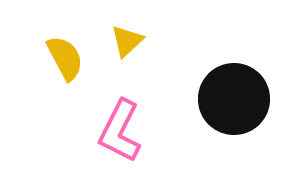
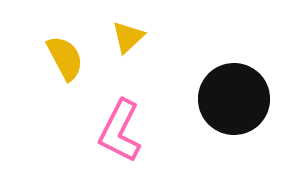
yellow triangle: moved 1 px right, 4 px up
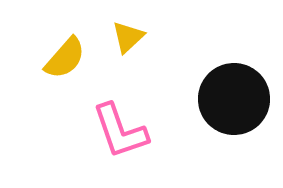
yellow semicircle: rotated 69 degrees clockwise
pink L-shape: rotated 46 degrees counterclockwise
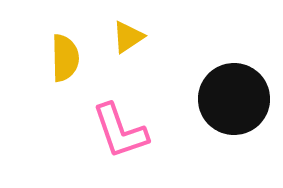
yellow triangle: rotated 9 degrees clockwise
yellow semicircle: rotated 42 degrees counterclockwise
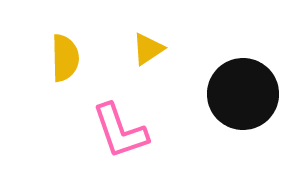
yellow triangle: moved 20 px right, 12 px down
black circle: moved 9 px right, 5 px up
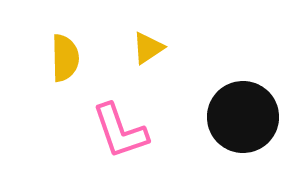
yellow triangle: moved 1 px up
black circle: moved 23 px down
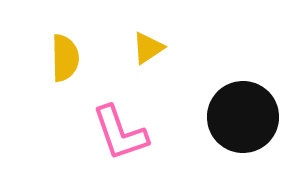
pink L-shape: moved 2 px down
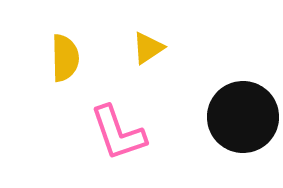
pink L-shape: moved 2 px left
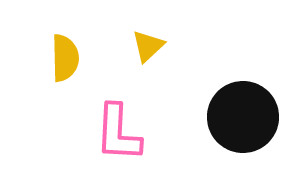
yellow triangle: moved 2 px up; rotated 9 degrees counterclockwise
pink L-shape: rotated 22 degrees clockwise
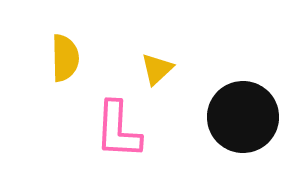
yellow triangle: moved 9 px right, 23 px down
pink L-shape: moved 3 px up
